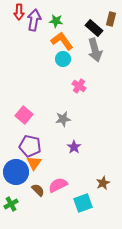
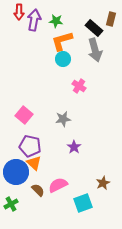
orange L-shape: rotated 70 degrees counterclockwise
orange triangle: rotated 21 degrees counterclockwise
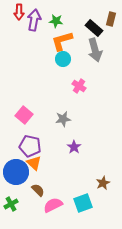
pink semicircle: moved 5 px left, 20 px down
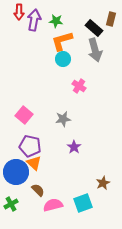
pink semicircle: rotated 12 degrees clockwise
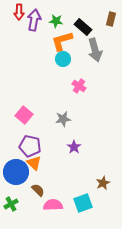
black rectangle: moved 11 px left, 1 px up
pink semicircle: rotated 12 degrees clockwise
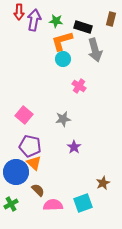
black rectangle: rotated 24 degrees counterclockwise
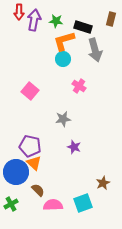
orange L-shape: moved 2 px right
pink square: moved 6 px right, 24 px up
purple star: rotated 16 degrees counterclockwise
